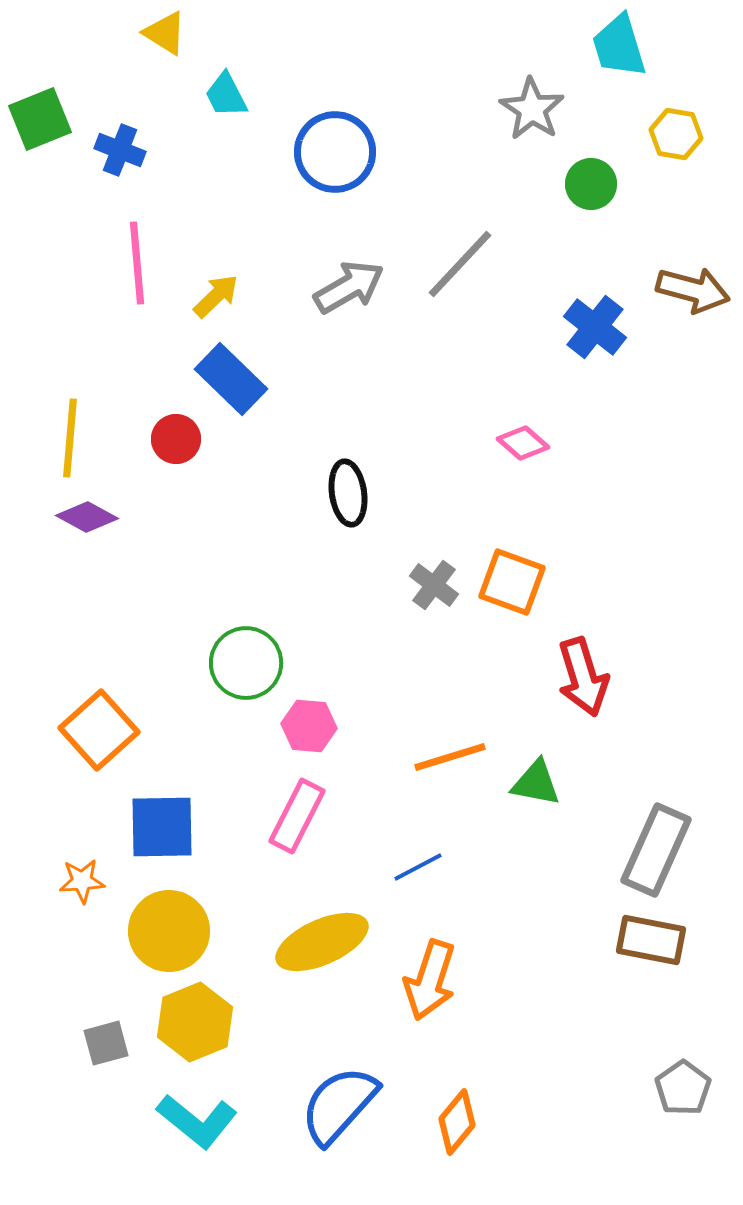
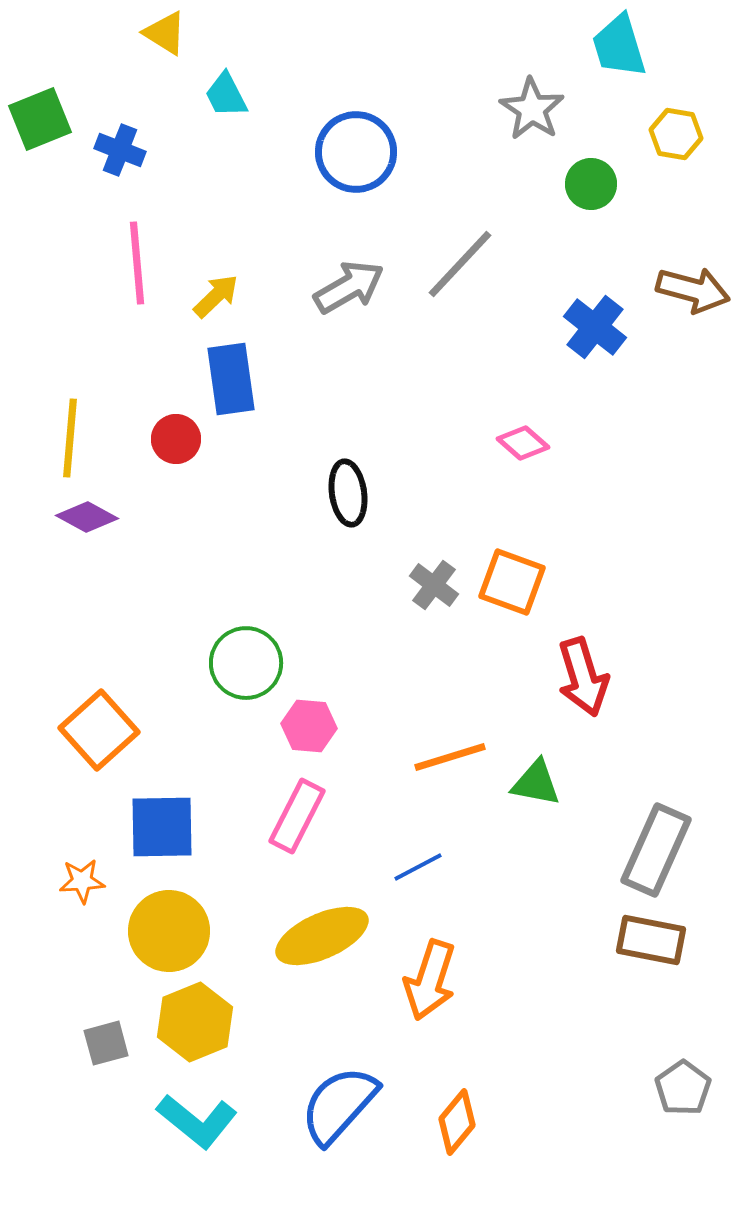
blue circle at (335, 152): moved 21 px right
blue rectangle at (231, 379): rotated 38 degrees clockwise
yellow ellipse at (322, 942): moved 6 px up
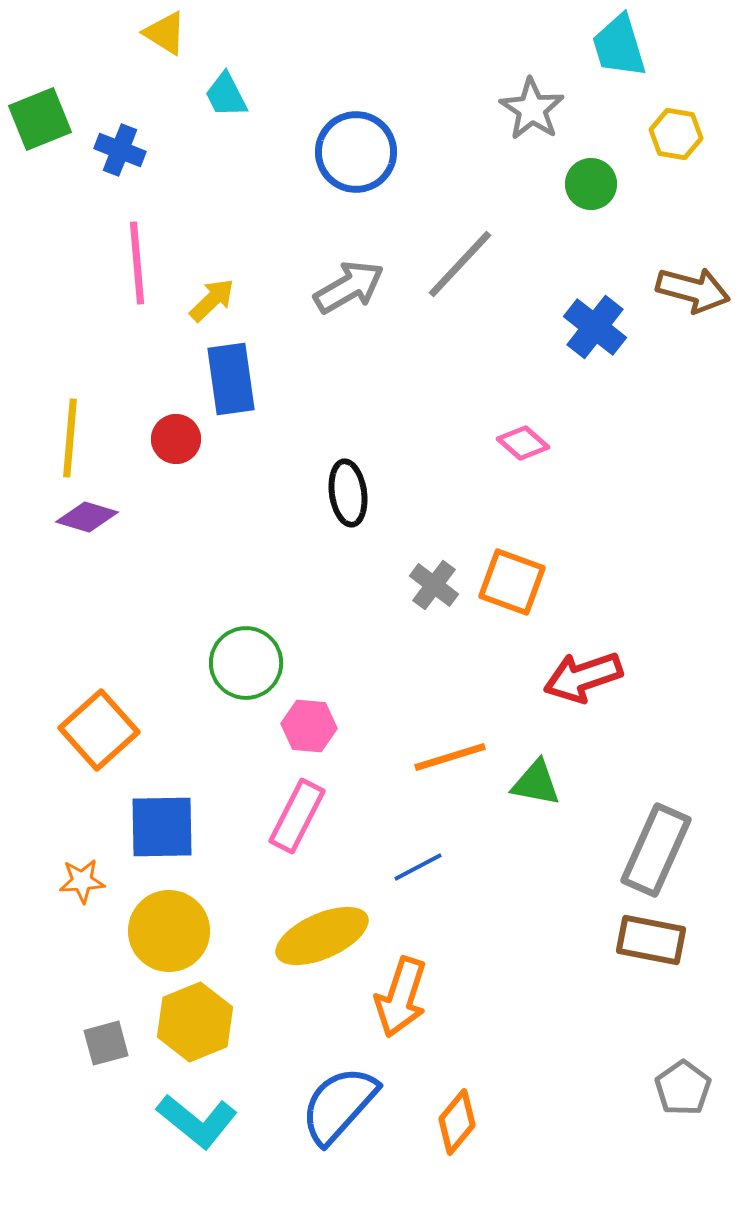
yellow arrow at (216, 296): moved 4 px left, 4 px down
purple diamond at (87, 517): rotated 12 degrees counterclockwise
red arrow at (583, 677): rotated 88 degrees clockwise
orange arrow at (430, 980): moved 29 px left, 17 px down
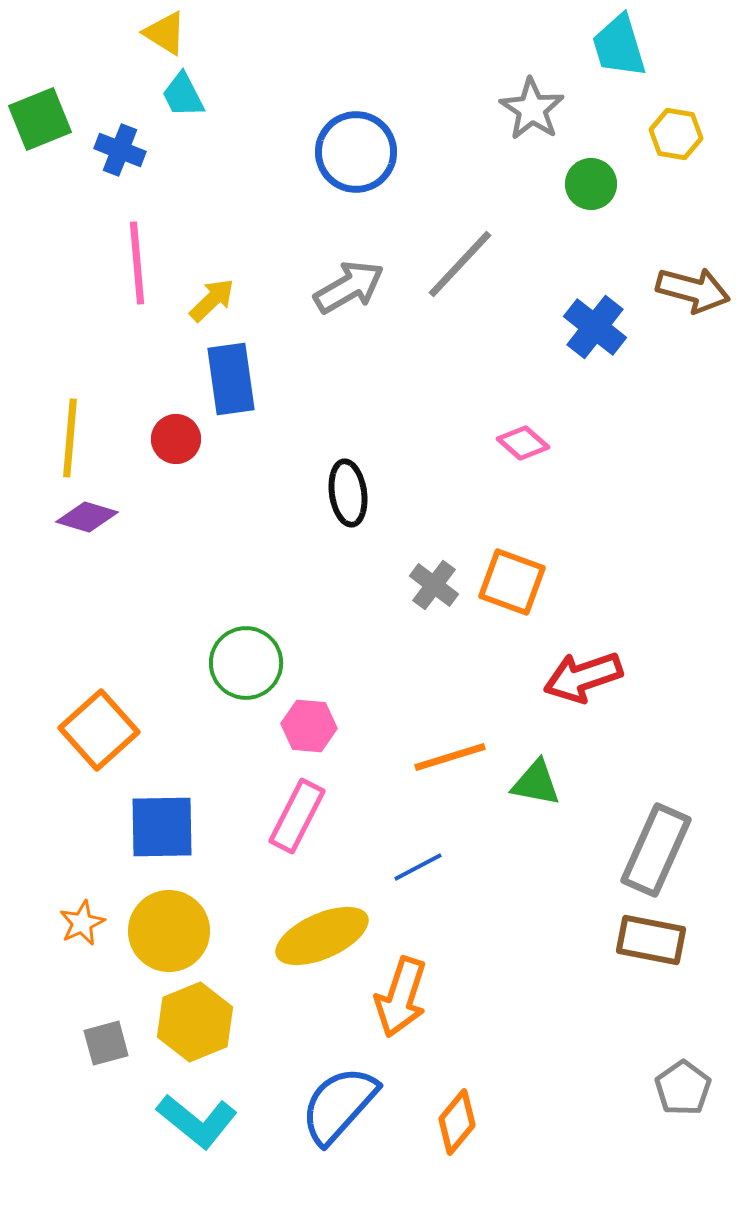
cyan trapezoid at (226, 95): moved 43 px left
orange star at (82, 881): moved 42 px down; rotated 21 degrees counterclockwise
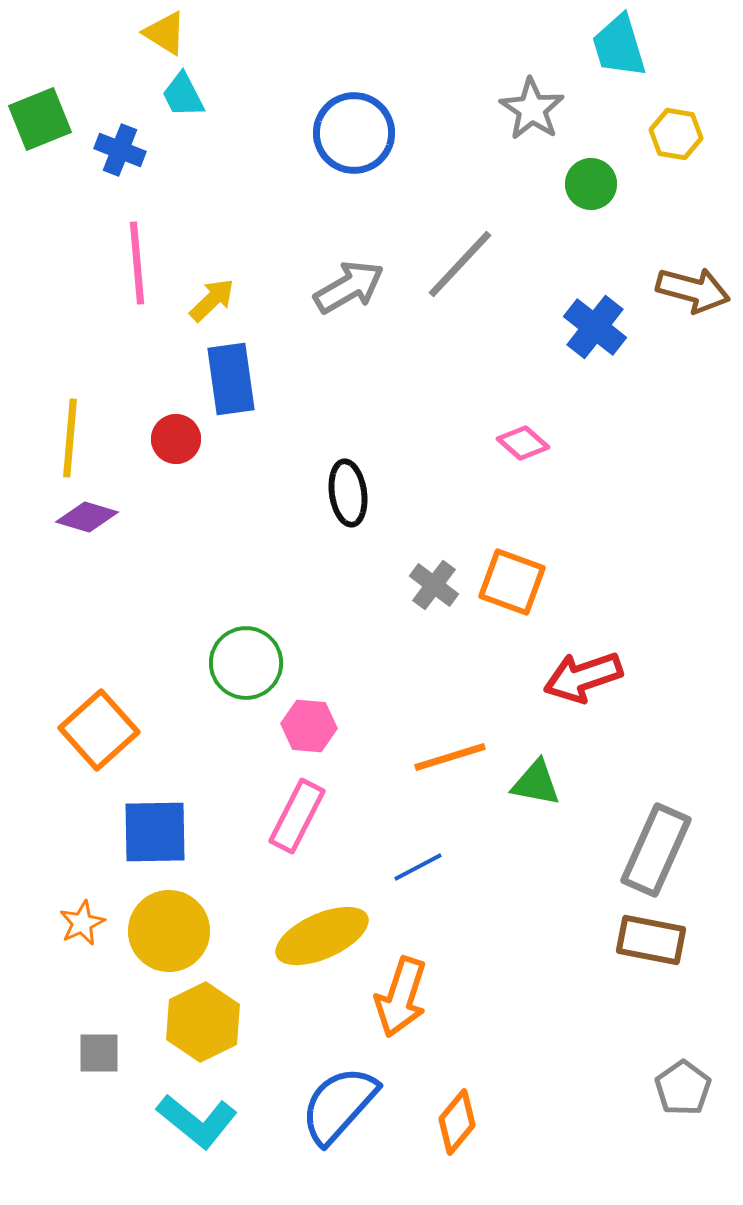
blue circle at (356, 152): moved 2 px left, 19 px up
blue square at (162, 827): moved 7 px left, 5 px down
yellow hexagon at (195, 1022): moved 8 px right; rotated 4 degrees counterclockwise
gray square at (106, 1043): moved 7 px left, 10 px down; rotated 15 degrees clockwise
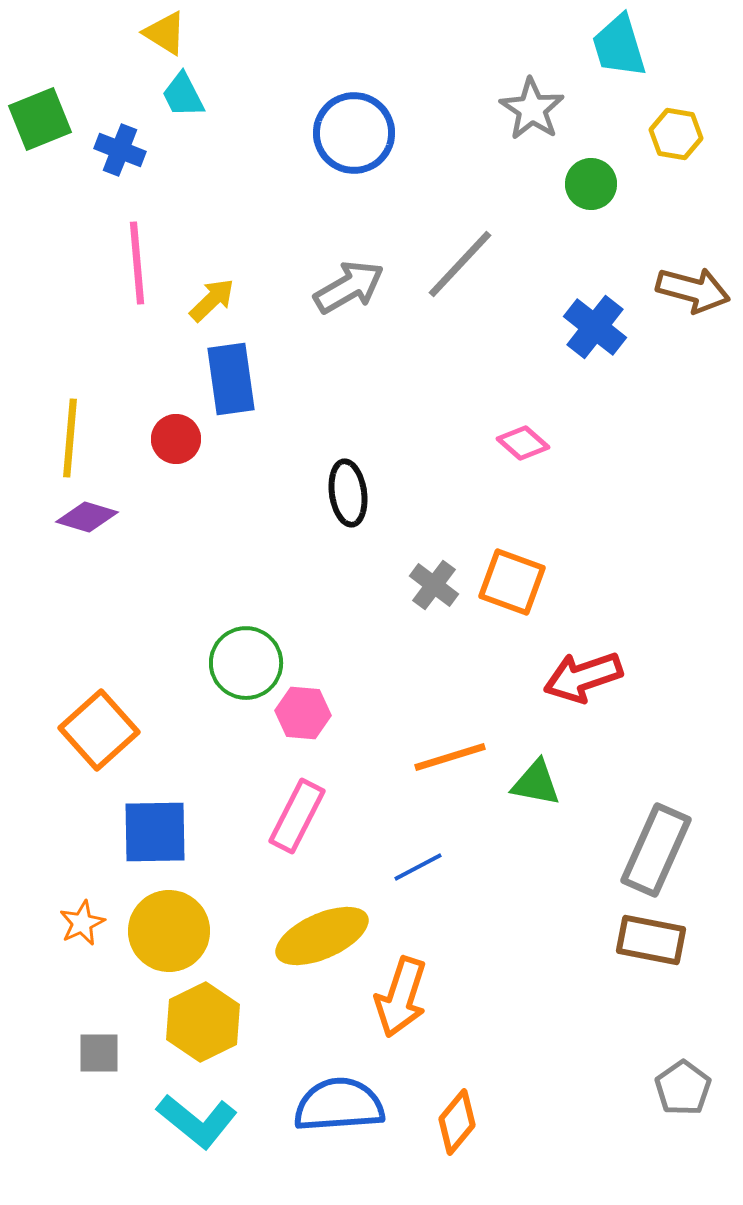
pink hexagon at (309, 726): moved 6 px left, 13 px up
blue semicircle at (339, 1105): rotated 44 degrees clockwise
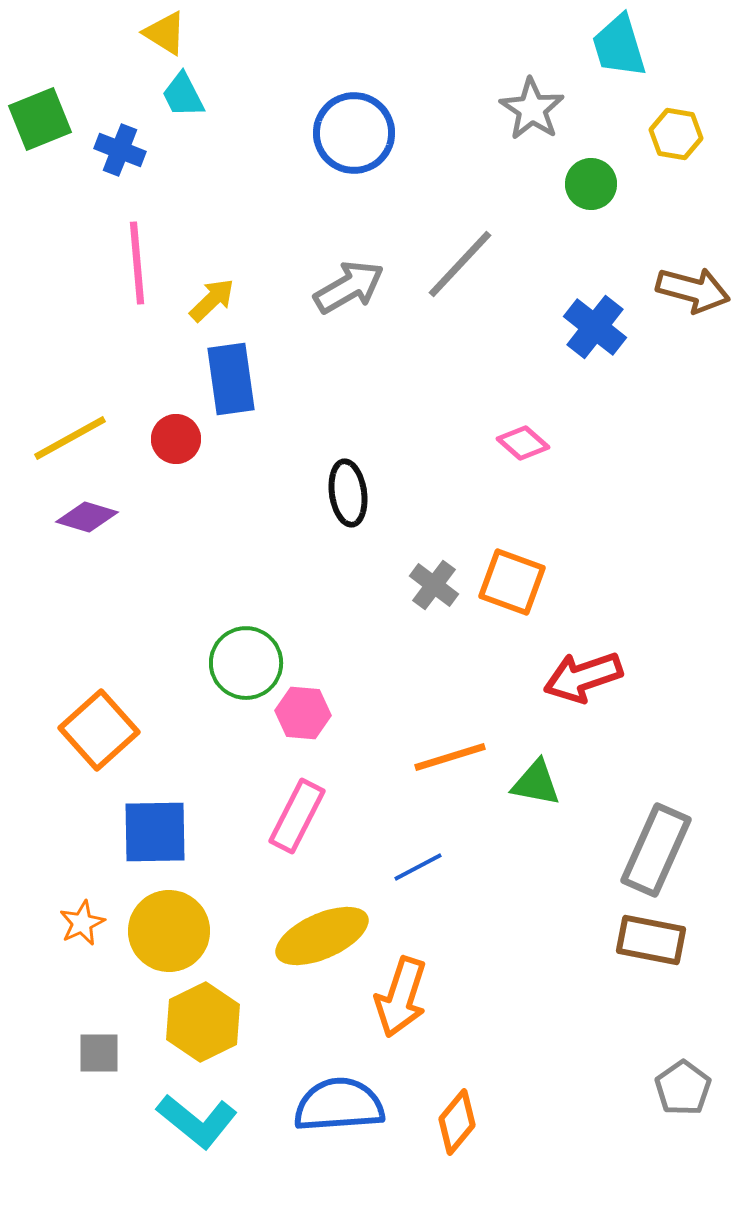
yellow line at (70, 438): rotated 56 degrees clockwise
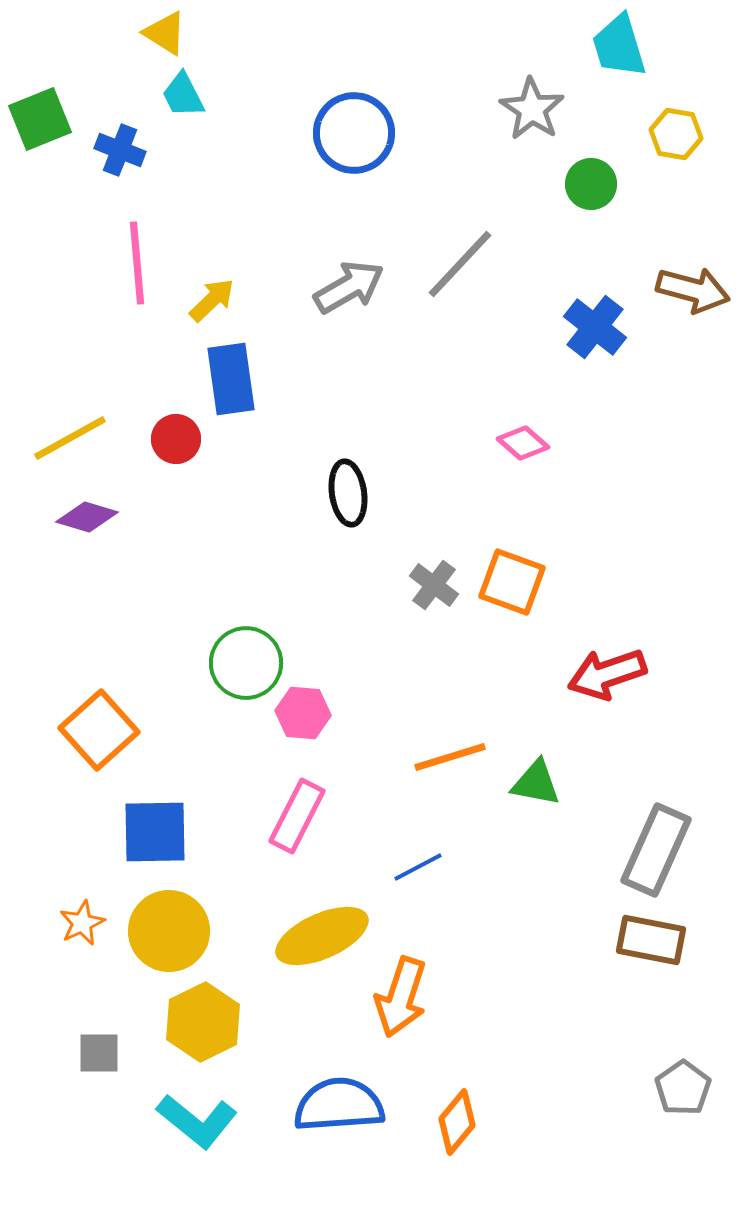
red arrow at (583, 677): moved 24 px right, 3 px up
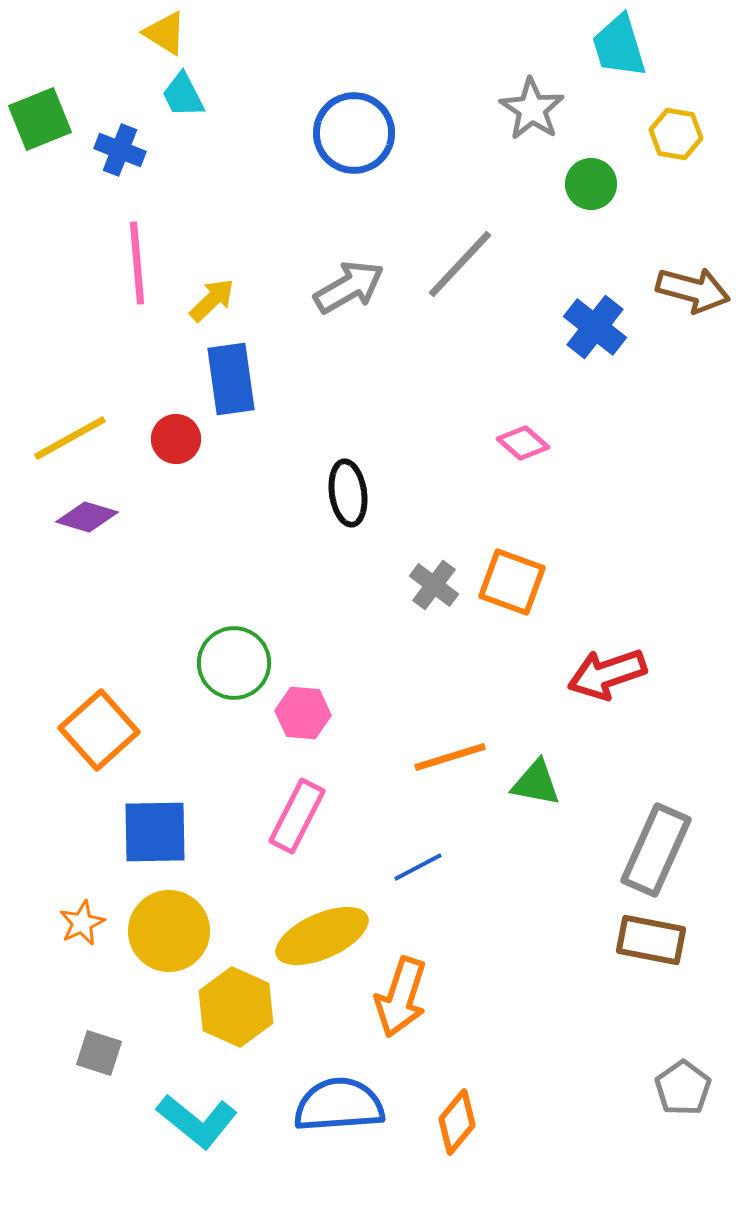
green circle at (246, 663): moved 12 px left
yellow hexagon at (203, 1022): moved 33 px right, 15 px up; rotated 10 degrees counterclockwise
gray square at (99, 1053): rotated 18 degrees clockwise
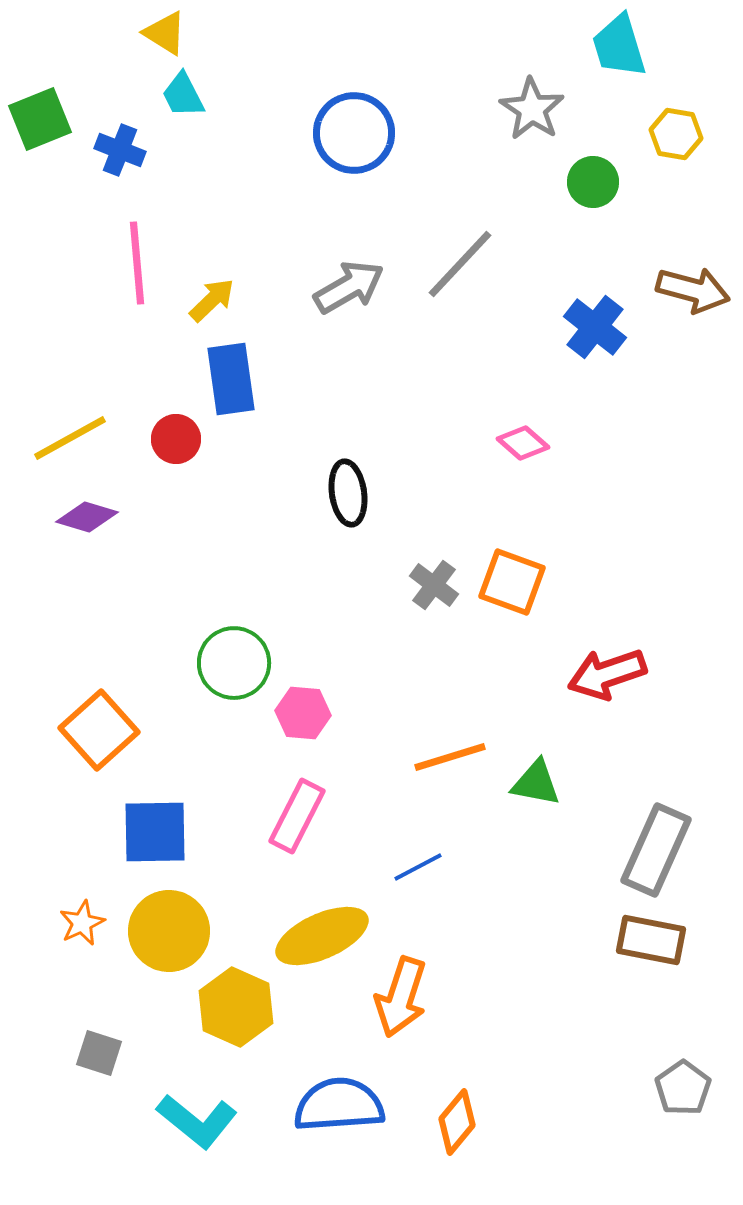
green circle at (591, 184): moved 2 px right, 2 px up
